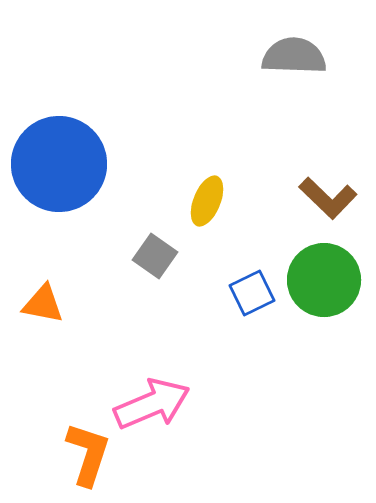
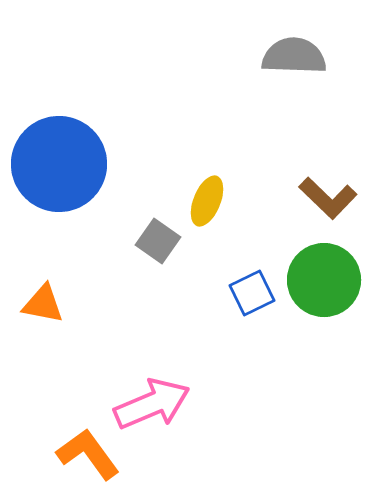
gray square: moved 3 px right, 15 px up
orange L-shape: rotated 54 degrees counterclockwise
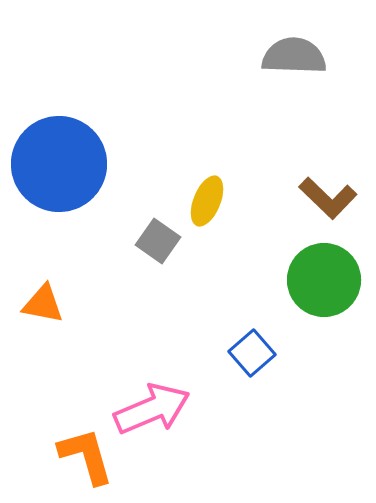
blue square: moved 60 px down; rotated 15 degrees counterclockwise
pink arrow: moved 5 px down
orange L-shape: moved 2 px left, 2 px down; rotated 20 degrees clockwise
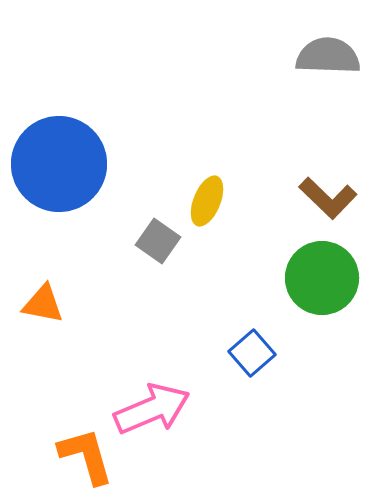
gray semicircle: moved 34 px right
green circle: moved 2 px left, 2 px up
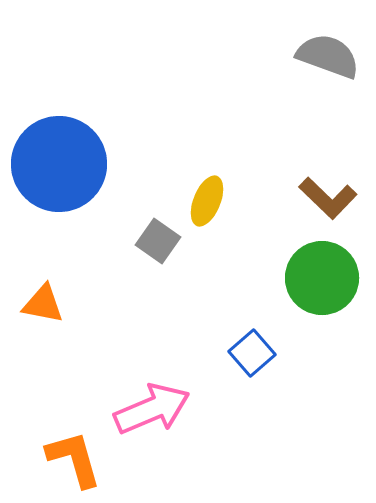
gray semicircle: rotated 18 degrees clockwise
orange L-shape: moved 12 px left, 3 px down
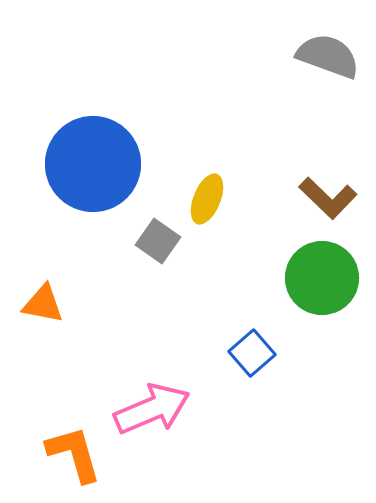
blue circle: moved 34 px right
yellow ellipse: moved 2 px up
orange L-shape: moved 5 px up
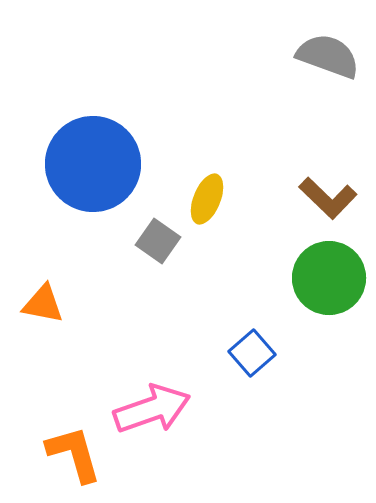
green circle: moved 7 px right
pink arrow: rotated 4 degrees clockwise
